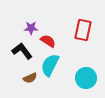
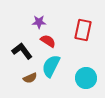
purple star: moved 8 px right, 6 px up
cyan semicircle: moved 1 px right, 1 px down
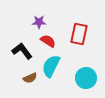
red rectangle: moved 4 px left, 4 px down
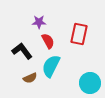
red semicircle: rotated 28 degrees clockwise
cyan circle: moved 4 px right, 5 px down
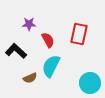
purple star: moved 10 px left, 2 px down
red semicircle: moved 1 px up
black L-shape: moved 6 px left; rotated 10 degrees counterclockwise
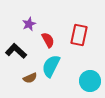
purple star: rotated 24 degrees counterclockwise
red rectangle: moved 1 px down
cyan circle: moved 2 px up
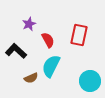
brown semicircle: moved 1 px right
